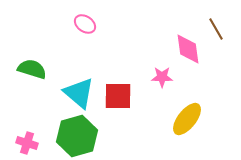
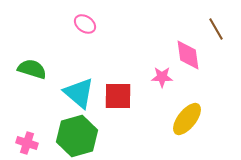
pink diamond: moved 6 px down
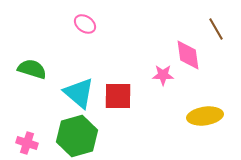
pink star: moved 1 px right, 2 px up
yellow ellipse: moved 18 px right, 3 px up; rotated 44 degrees clockwise
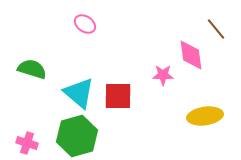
brown line: rotated 10 degrees counterclockwise
pink diamond: moved 3 px right
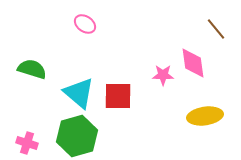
pink diamond: moved 2 px right, 8 px down
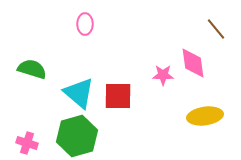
pink ellipse: rotated 55 degrees clockwise
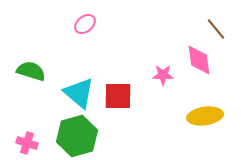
pink ellipse: rotated 50 degrees clockwise
pink diamond: moved 6 px right, 3 px up
green semicircle: moved 1 px left, 2 px down
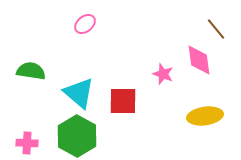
green semicircle: rotated 8 degrees counterclockwise
pink star: moved 1 px up; rotated 20 degrees clockwise
red square: moved 5 px right, 5 px down
green hexagon: rotated 15 degrees counterclockwise
pink cross: rotated 15 degrees counterclockwise
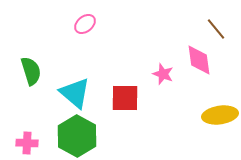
green semicircle: rotated 64 degrees clockwise
cyan triangle: moved 4 px left
red square: moved 2 px right, 3 px up
yellow ellipse: moved 15 px right, 1 px up
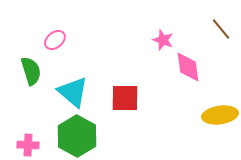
pink ellipse: moved 30 px left, 16 px down
brown line: moved 5 px right
pink diamond: moved 11 px left, 7 px down
pink star: moved 34 px up
cyan triangle: moved 2 px left, 1 px up
pink cross: moved 1 px right, 2 px down
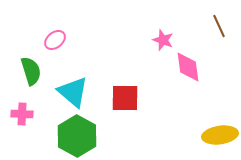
brown line: moved 2 px left, 3 px up; rotated 15 degrees clockwise
yellow ellipse: moved 20 px down
pink cross: moved 6 px left, 31 px up
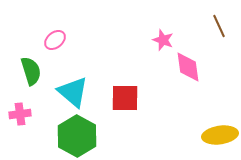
pink cross: moved 2 px left; rotated 10 degrees counterclockwise
